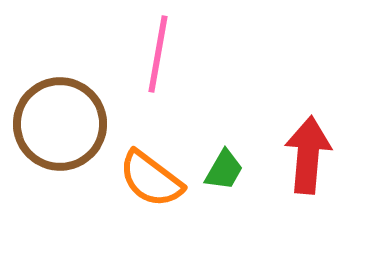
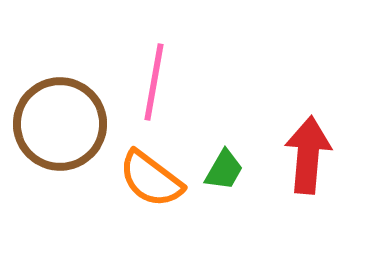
pink line: moved 4 px left, 28 px down
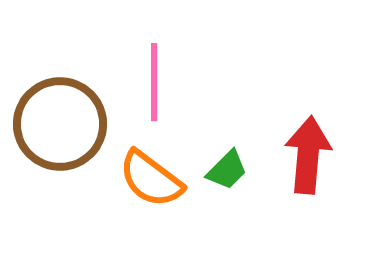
pink line: rotated 10 degrees counterclockwise
green trapezoid: moved 3 px right; rotated 15 degrees clockwise
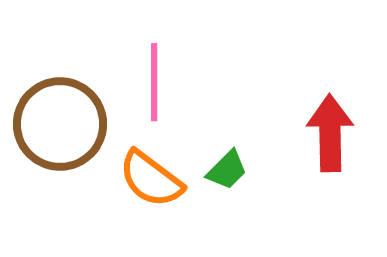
red arrow: moved 22 px right, 22 px up; rotated 6 degrees counterclockwise
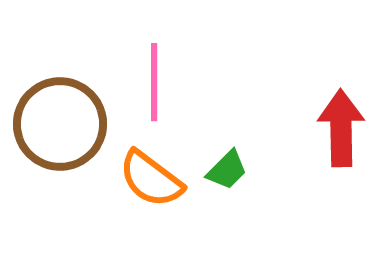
red arrow: moved 11 px right, 5 px up
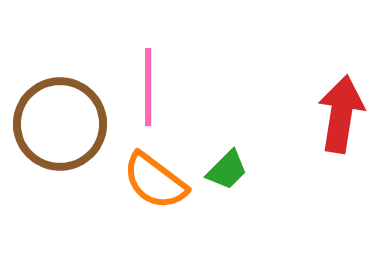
pink line: moved 6 px left, 5 px down
red arrow: moved 14 px up; rotated 10 degrees clockwise
orange semicircle: moved 4 px right, 2 px down
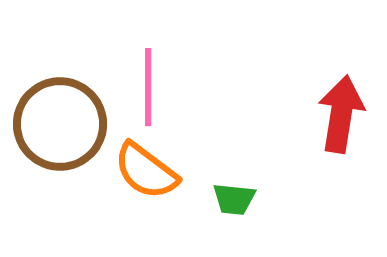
green trapezoid: moved 7 px right, 29 px down; rotated 51 degrees clockwise
orange semicircle: moved 9 px left, 10 px up
